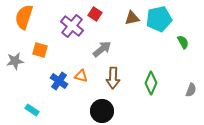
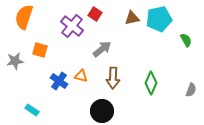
green semicircle: moved 3 px right, 2 px up
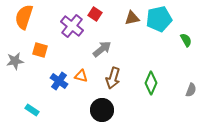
brown arrow: rotated 15 degrees clockwise
black circle: moved 1 px up
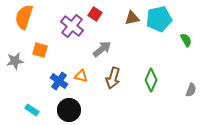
green diamond: moved 3 px up
black circle: moved 33 px left
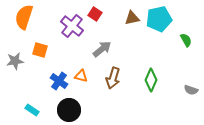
gray semicircle: rotated 88 degrees clockwise
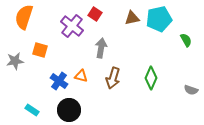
gray arrow: moved 1 px left, 1 px up; rotated 42 degrees counterclockwise
green diamond: moved 2 px up
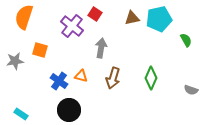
cyan rectangle: moved 11 px left, 4 px down
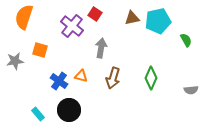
cyan pentagon: moved 1 px left, 2 px down
gray semicircle: rotated 24 degrees counterclockwise
cyan rectangle: moved 17 px right; rotated 16 degrees clockwise
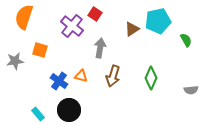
brown triangle: moved 11 px down; rotated 21 degrees counterclockwise
gray arrow: moved 1 px left
brown arrow: moved 2 px up
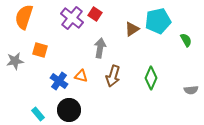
purple cross: moved 8 px up
